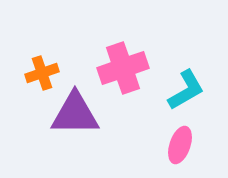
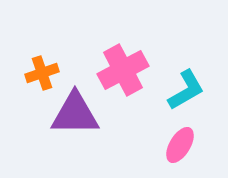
pink cross: moved 2 px down; rotated 9 degrees counterclockwise
pink ellipse: rotated 12 degrees clockwise
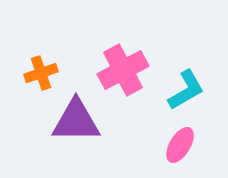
orange cross: moved 1 px left
purple triangle: moved 1 px right, 7 px down
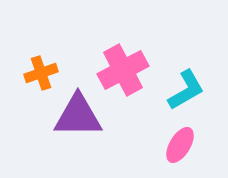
purple triangle: moved 2 px right, 5 px up
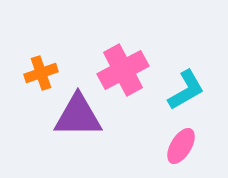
pink ellipse: moved 1 px right, 1 px down
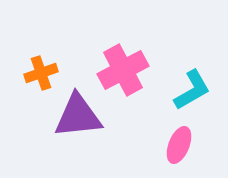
cyan L-shape: moved 6 px right
purple triangle: rotated 6 degrees counterclockwise
pink ellipse: moved 2 px left, 1 px up; rotated 9 degrees counterclockwise
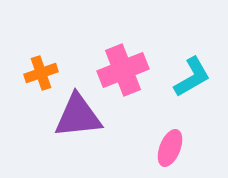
pink cross: rotated 6 degrees clockwise
cyan L-shape: moved 13 px up
pink ellipse: moved 9 px left, 3 px down
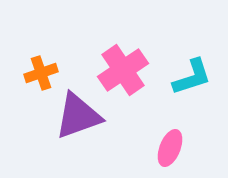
pink cross: rotated 12 degrees counterclockwise
cyan L-shape: rotated 12 degrees clockwise
purple triangle: rotated 14 degrees counterclockwise
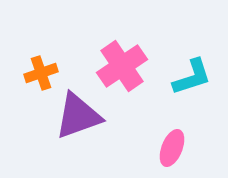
pink cross: moved 1 px left, 4 px up
pink ellipse: moved 2 px right
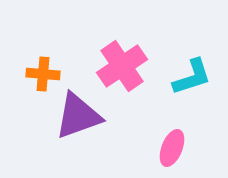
orange cross: moved 2 px right, 1 px down; rotated 24 degrees clockwise
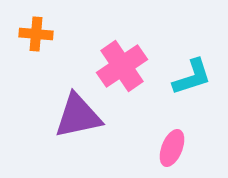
orange cross: moved 7 px left, 40 px up
purple triangle: rotated 8 degrees clockwise
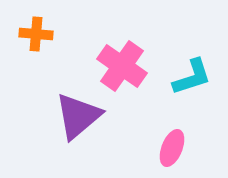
pink cross: rotated 21 degrees counterclockwise
purple triangle: rotated 28 degrees counterclockwise
